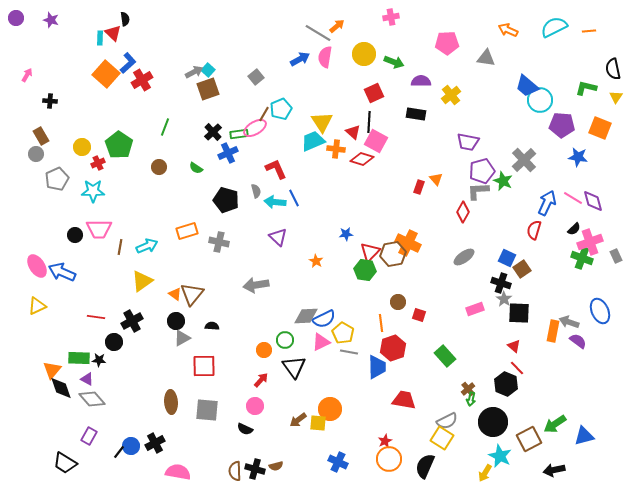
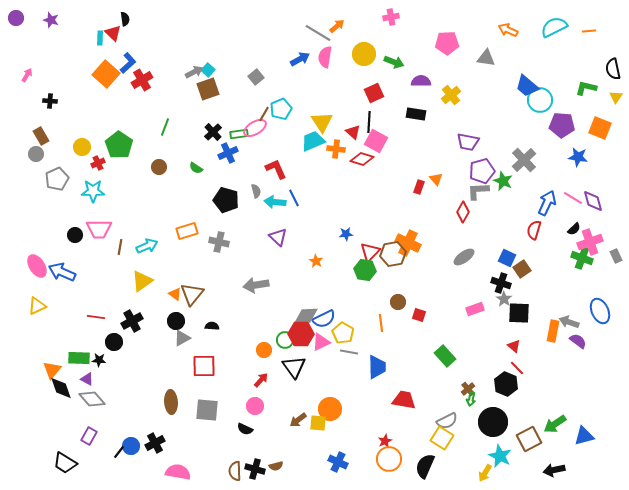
red hexagon at (393, 348): moved 92 px left, 14 px up; rotated 20 degrees clockwise
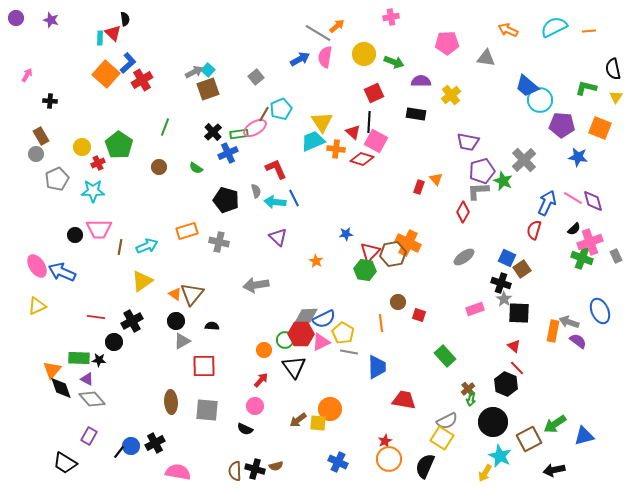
gray triangle at (182, 338): moved 3 px down
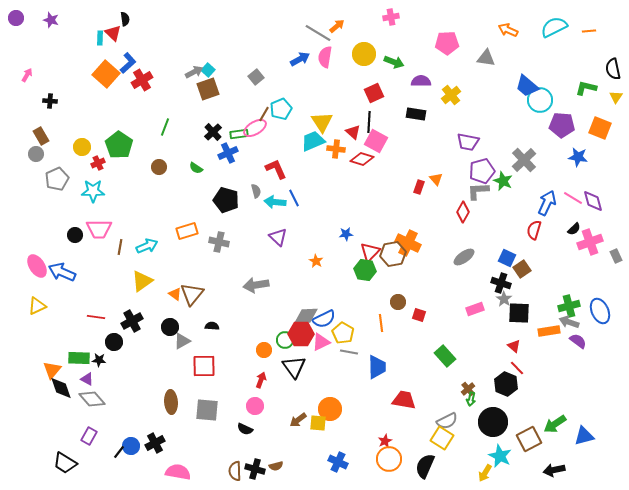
green cross at (582, 258): moved 13 px left, 48 px down; rotated 35 degrees counterclockwise
black circle at (176, 321): moved 6 px left, 6 px down
orange rectangle at (553, 331): moved 4 px left; rotated 70 degrees clockwise
red arrow at (261, 380): rotated 21 degrees counterclockwise
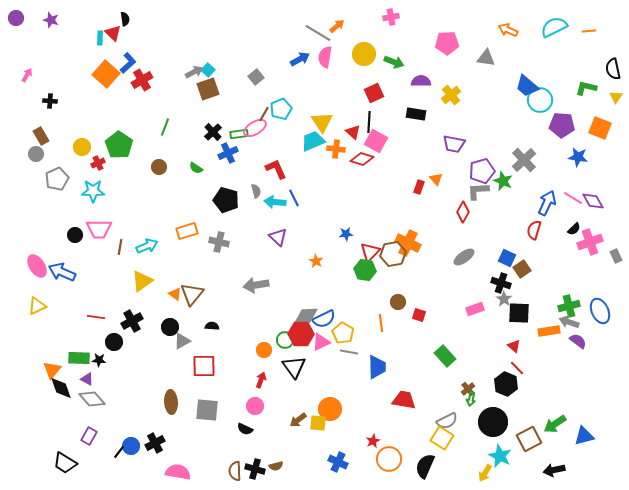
purple trapezoid at (468, 142): moved 14 px left, 2 px down
purple diamond at (593, 201): rotated 15 degrees counterclockwise
red star at (385, 441): moved 12 px left
